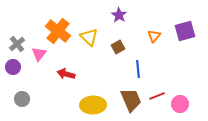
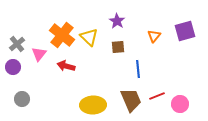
purple star: moved 2 px left, 6 px down
orange cross: moved 4 px right, 4 px down
brown square: rotated 24 degrees clockwise
red arrow: moved 8 px up
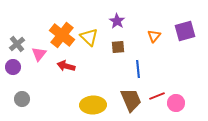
pink circle: moved 4 px left, 1 px up
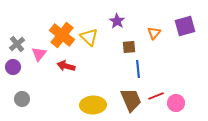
purple square: moved 5 px up
orange triangle: moved 3 px up
brown square: moved 11 px right
red line: moved 1 px left
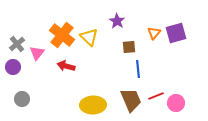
purple square: moved 9 px left, 7 px down
pink triangle: moved 2 px left, 1 px up
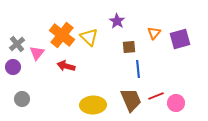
purple square: moved 4 px right, 6 px down
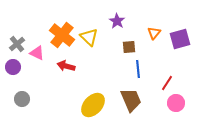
pink triangle: rotated 42 degrees counterclockwise
red line: moved 11 px right, 13 px up; rotated 35 degrees counterclockwise
yellow ellipse: rotated 45 degrees counterclockwise
